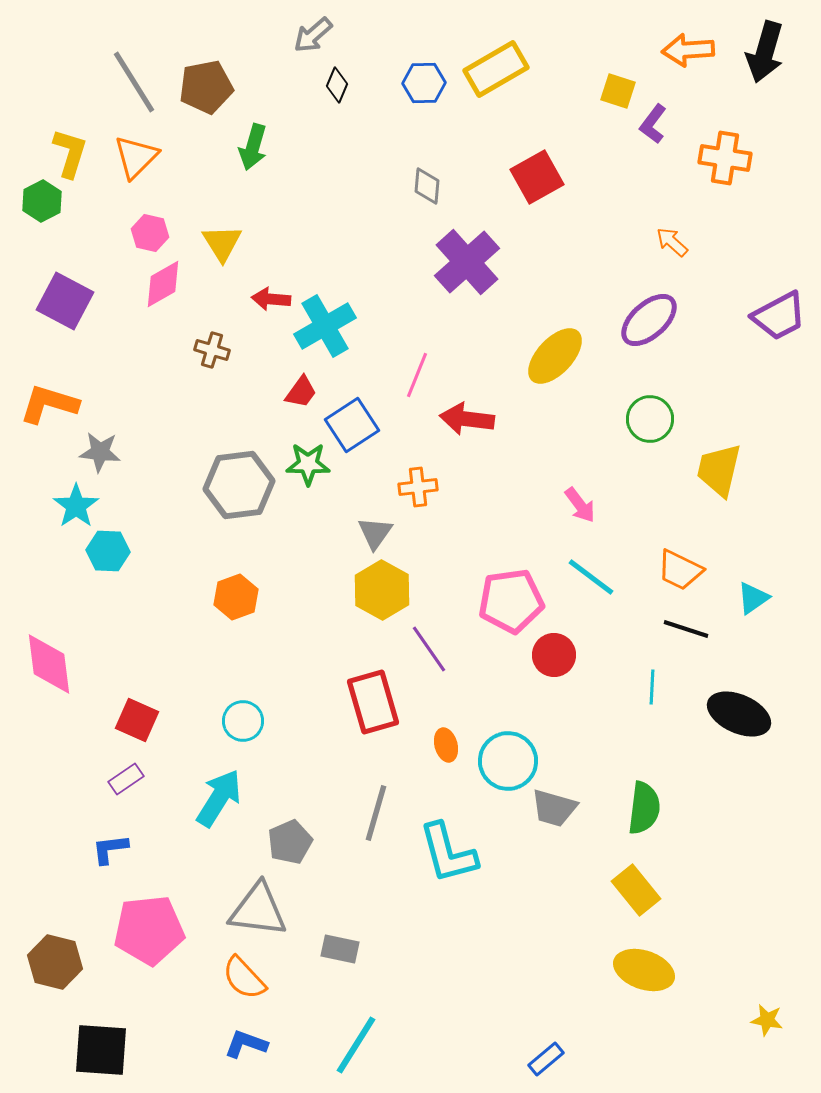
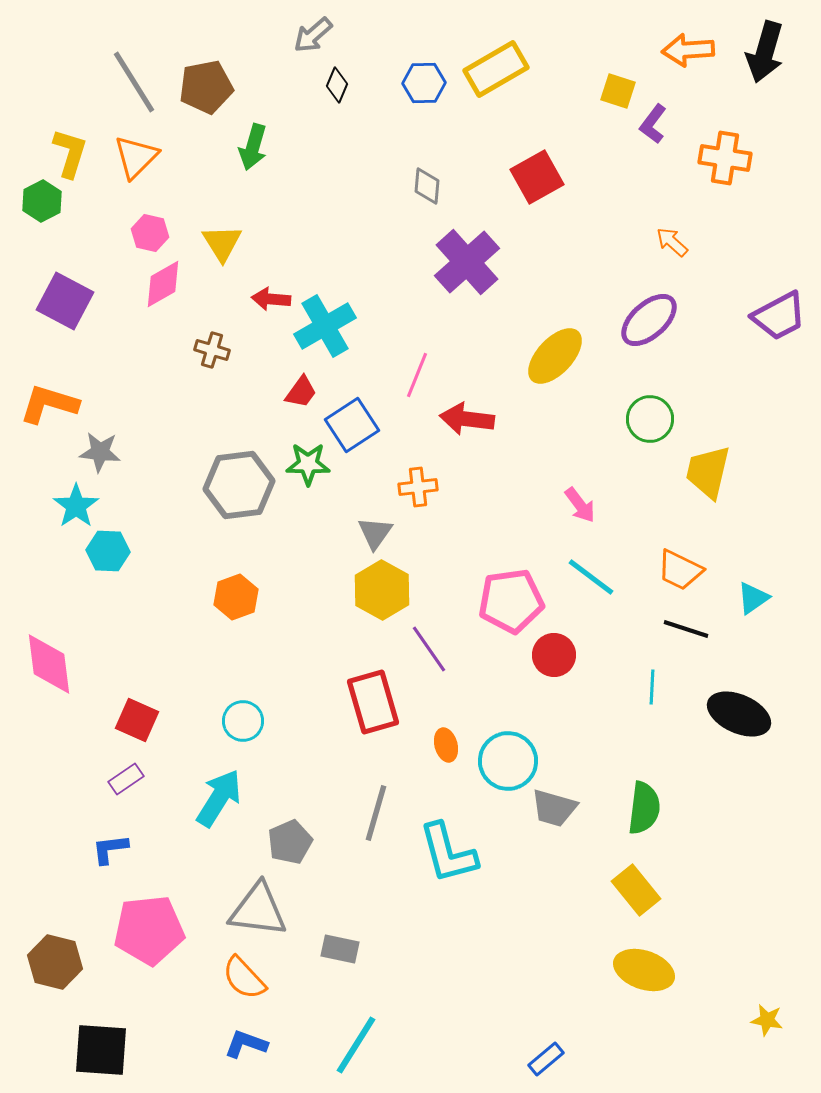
yellow trapezoid at (719, 470): moved 11 px left, 2 px down
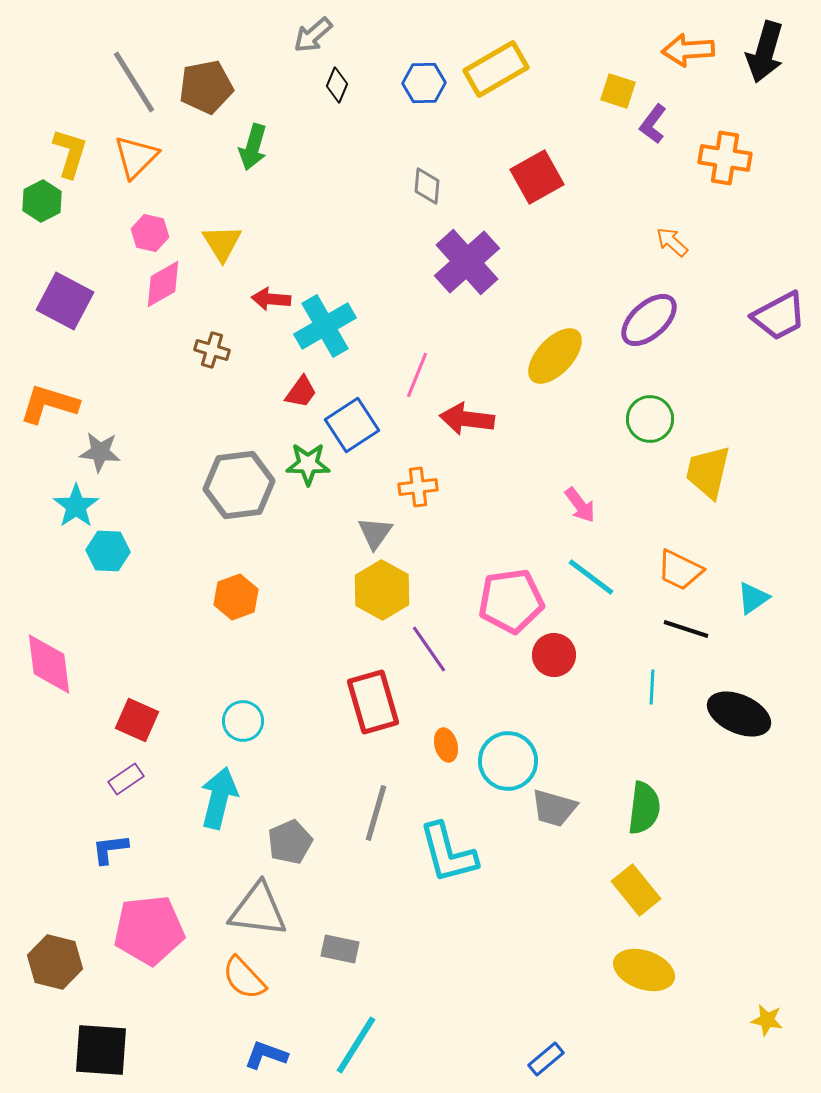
cyan arrow at (219, 798): rotated 18 degrees counterclockwise
blue L-shape at (246, 1044): moved 20 px right, 11 px down
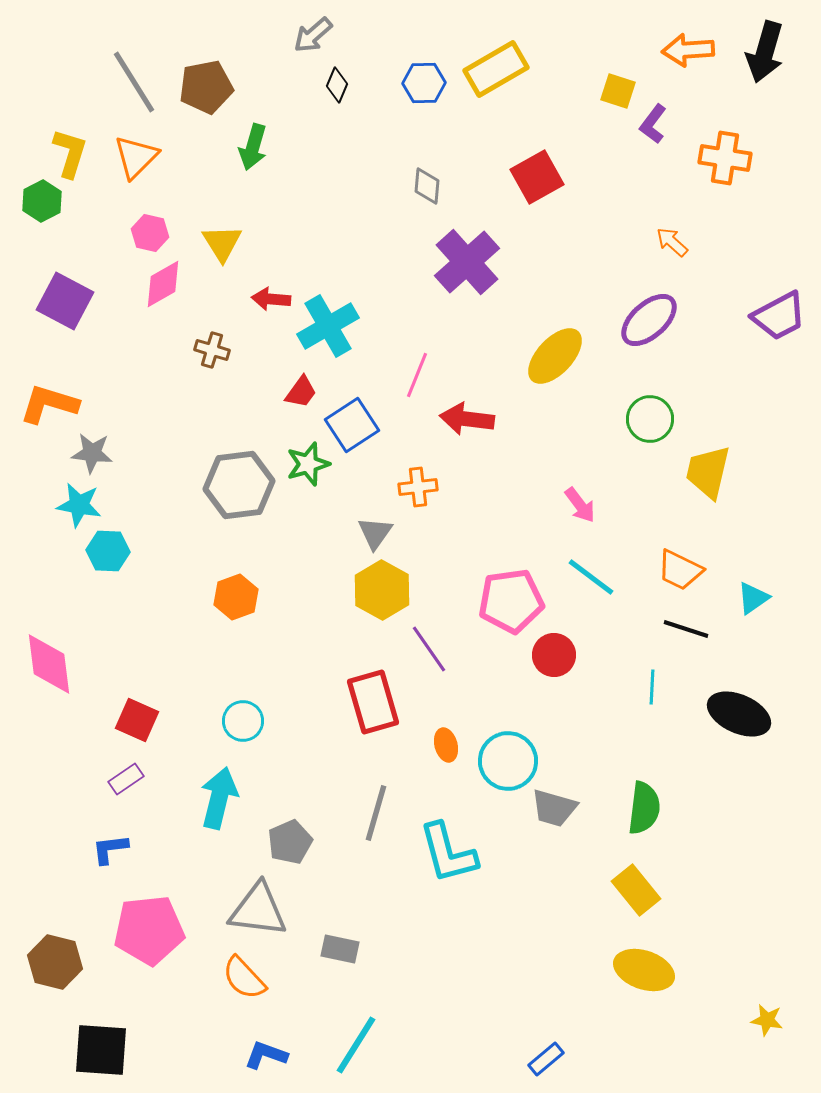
cyan cross at (325, 326): moved 3 px right
gray star at (100, 452): moved 8 px left, 1 px down
green star at (308, 464): rotated 18 degrees counterclockwise
cyan star at (76, 506): moved 3 px right, 1 px up; rotated 27 degrees counterclockwise
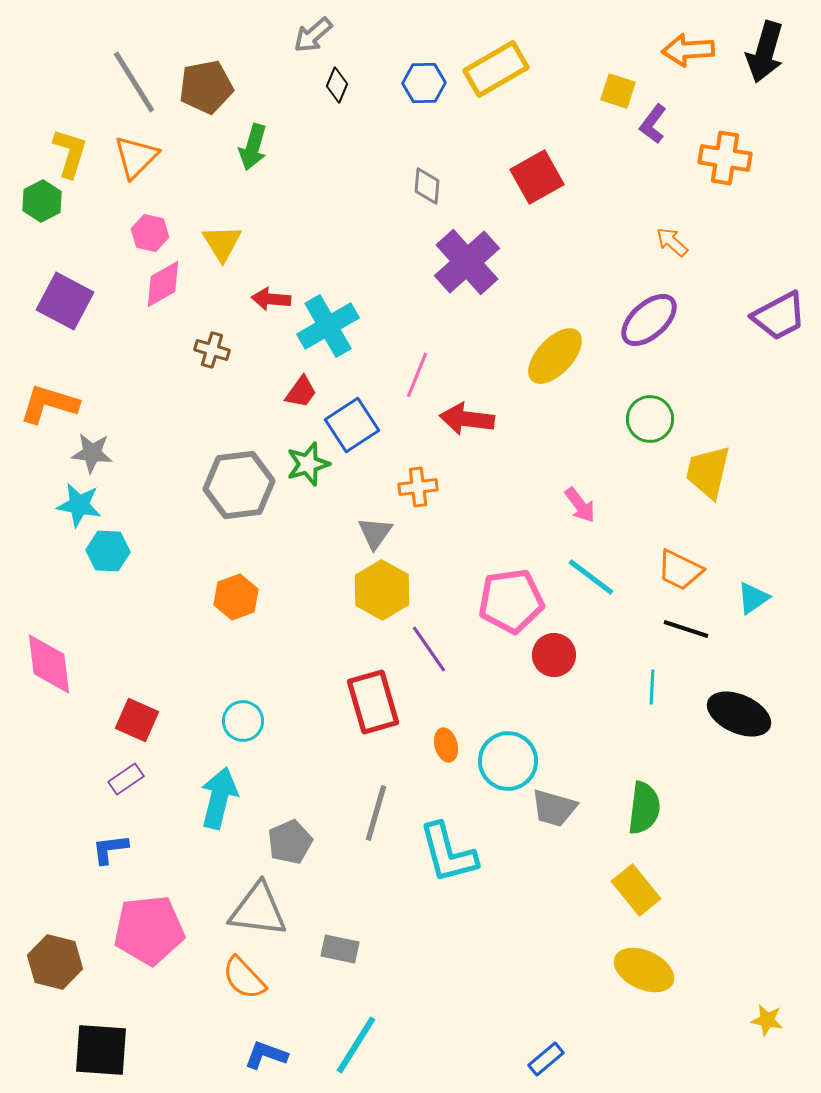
yellow ellipse at (644, 970): rotated 6 degrees clockwise
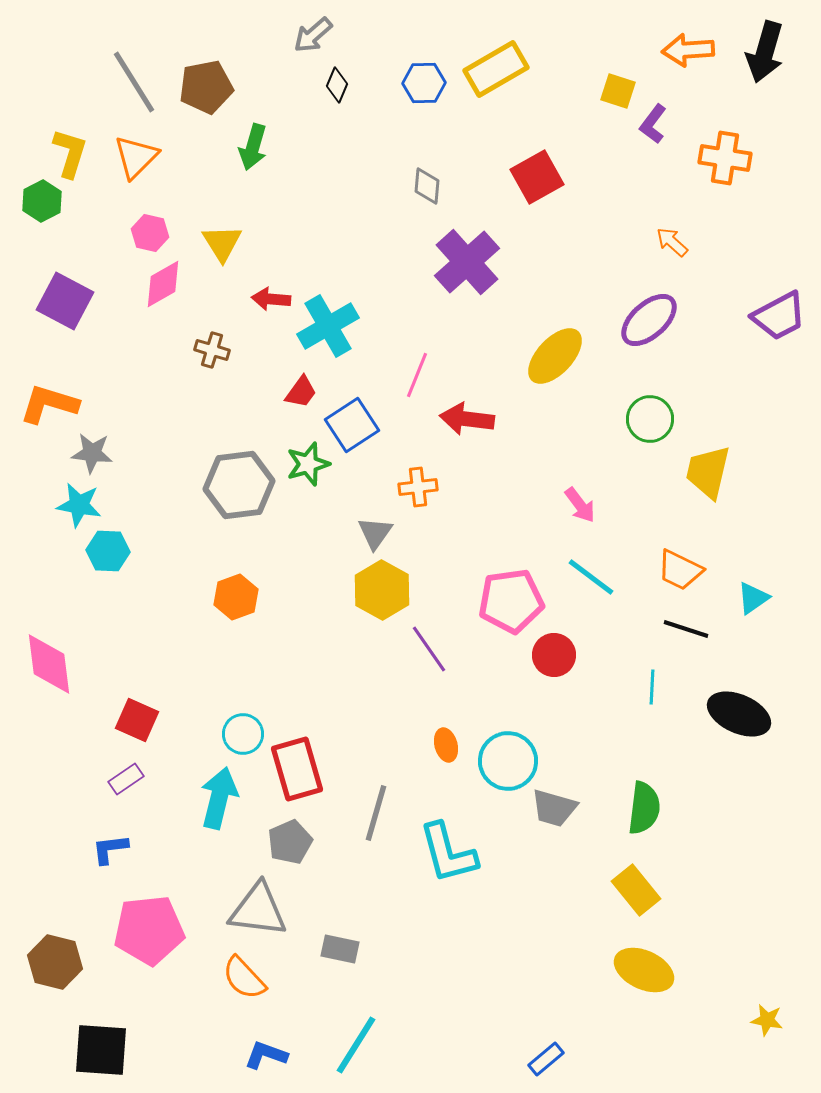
red rectangle at (373, 702): moved 76 px left, 67 px down
cyan circle at (243, 721): moved 13 px down
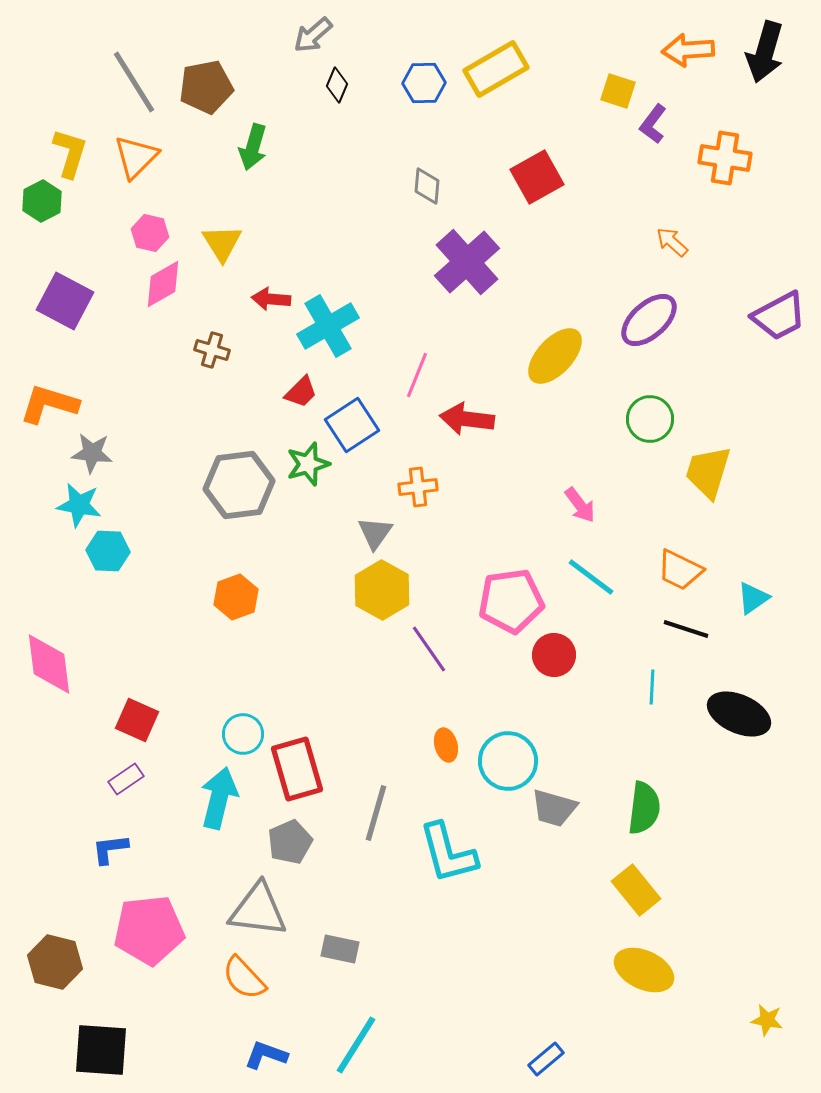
red trapezoid at (301, 392): rotated 9 degrees clockwise
yellow trapezoid at (708, 472): rotated 4 degrees clockwise
